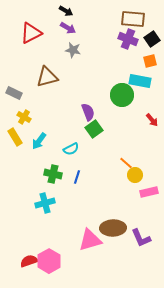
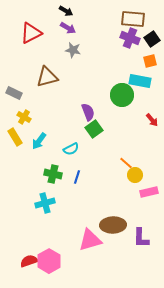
purple cross: moved 2 px right, 1 px up
brown ellipse: moved 3 px up
purple L-shape: rotated 25 degrees clockwise
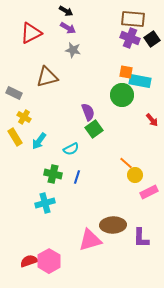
orange square: moved 24 px left, 11 px down; rotated 24 degrees clockwise
pink rectangle: rotated 12 degrees counterclockwise
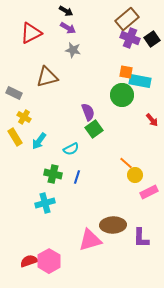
brown rectangle: moved 6 px left; rotated 45 degrees counterclockwise
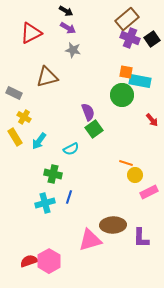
orange line: rotated 24 degrees counterclockwise
blue line: moved 8 px left, 20 px down
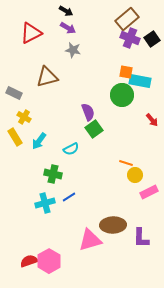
blue line: rotated 40 degrees clockwise
